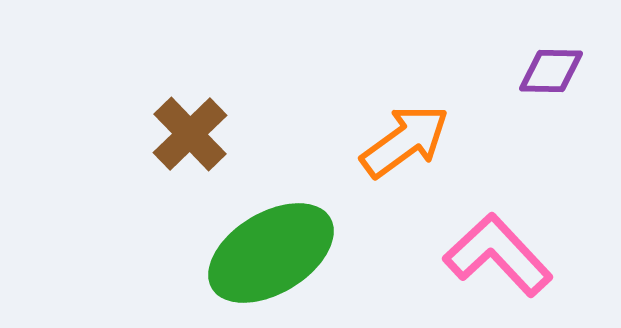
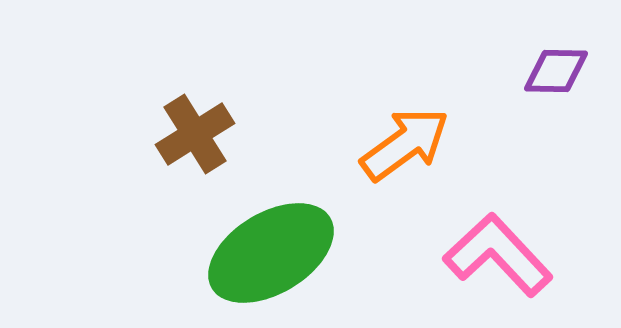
purple diamond: moved 5 px right
brown cross: moved 5 px right; rotated 12 degrees clockwise
orange arrow: moved 3 px down
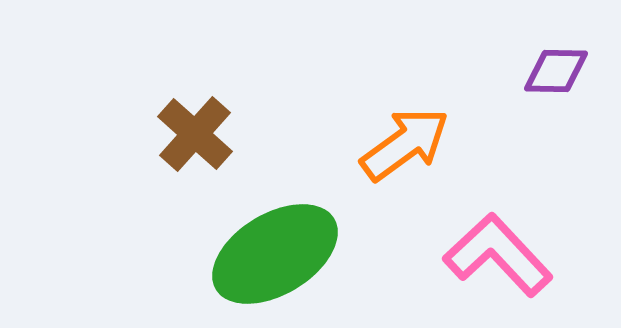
brown cross: rotated 16 degrees counterclockwise
green ellipse: moved 4 px right, 1 px down
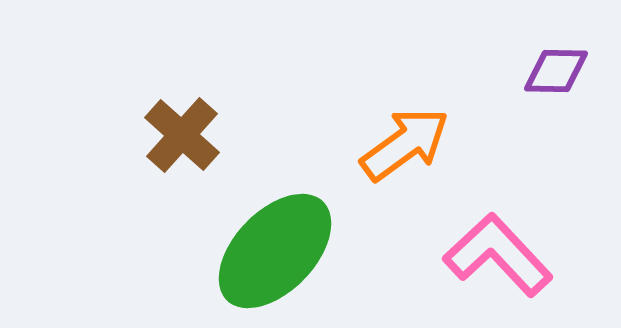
brown cross: moved 13 px left, 1 px down
green ellipse: moved 3 px up; rotated 15 degrees counterclockwise
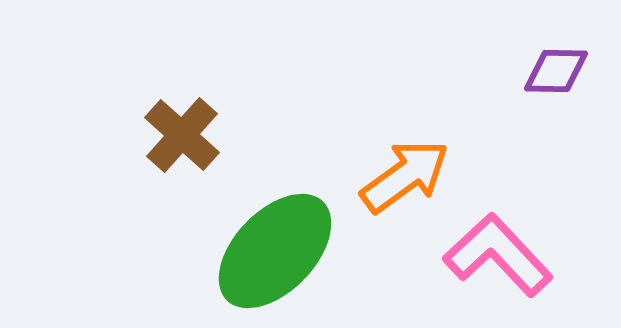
orange arrow: moved 32 px down
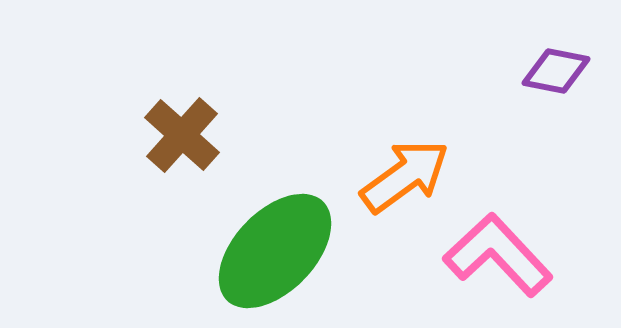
purple diamond: rotated 10 degrees clockwise
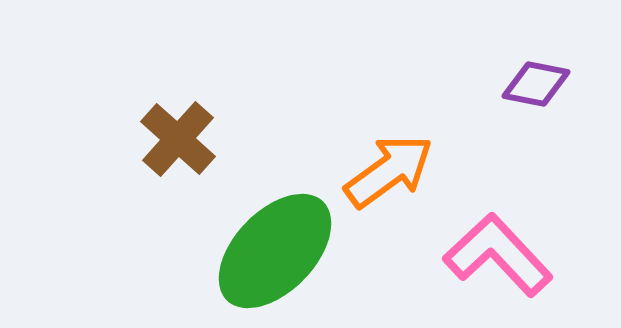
purple diamond: moved 20 px left, 13 px down
brown cross: moved 4 px left, 4 px down
orange arrow: moved 16 px left, 5 px up
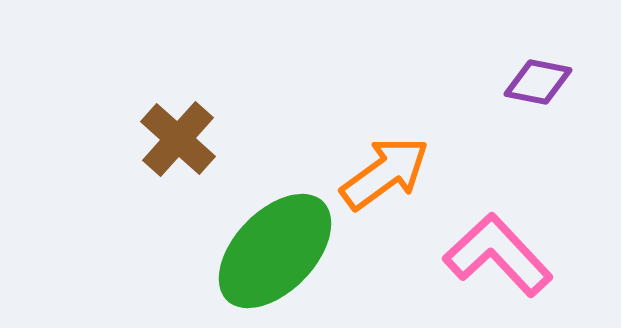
purple diamond: moved 2 px right, 2 px up
orange arrow: moved 4 px left, 2 px down
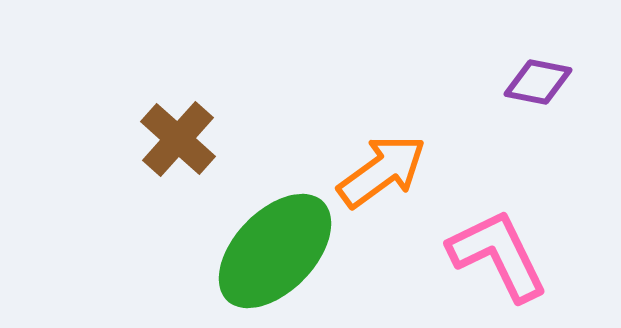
orange arrow: moved 3 px left, 2 px up
pink L-shape: rotated 17 degrees clockwise
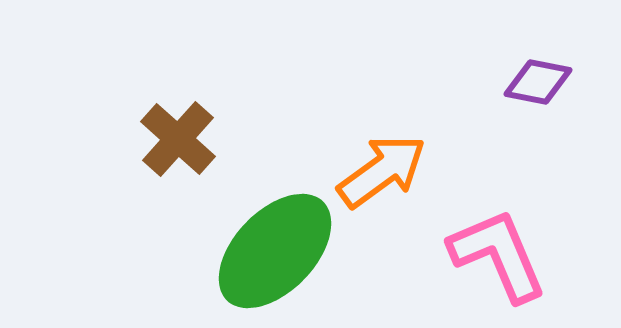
pink L-shape: rotated 3 degrees clockwise
